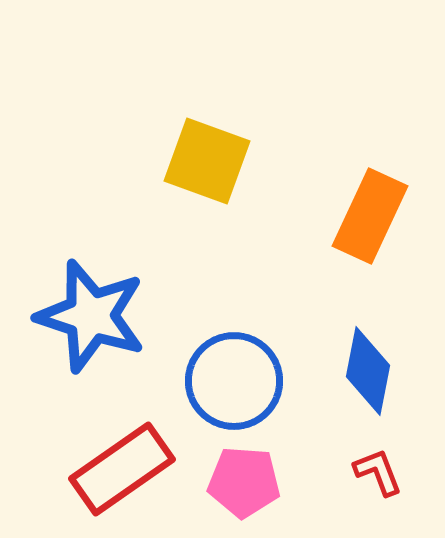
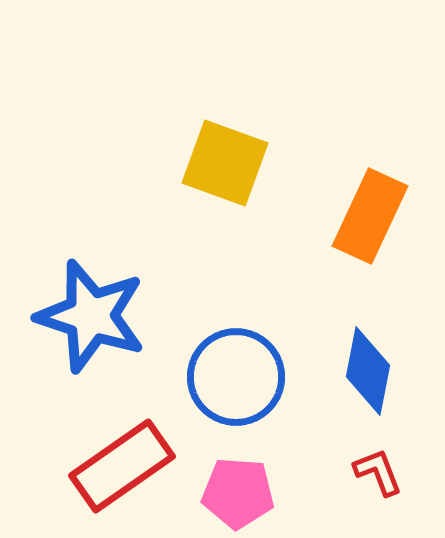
yellow square: moved 18 px right, 2 px down
blue circle: moved 2 px right, 4 px up
red rectangle: moved 3 px up
pink pentagon: moved 6 px left, 11 px down
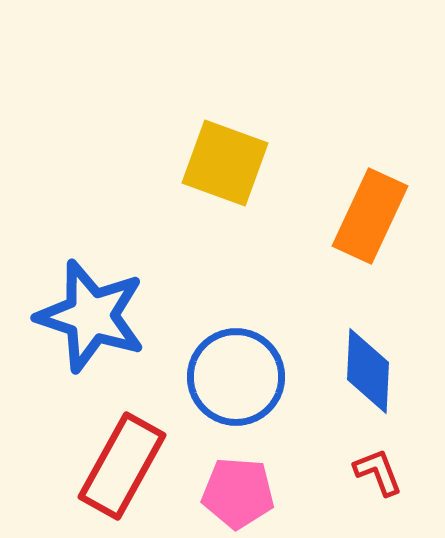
blue diamond: rotated 8 degrees counterclockwise
red rectangle: rotated 26 degrees counterclockwise
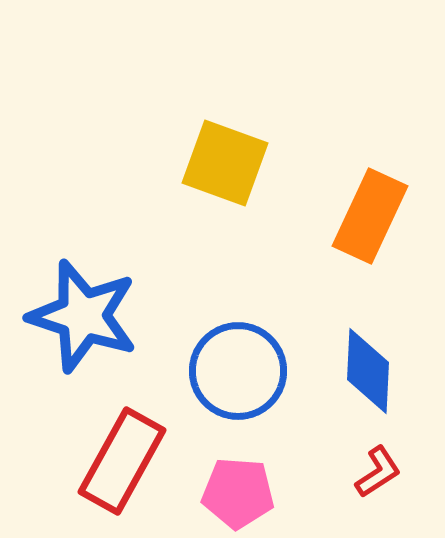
blue star: moved 8 px left
blue circle: moved 2 px right, 6 px up
red rectangle: moved 5 px up
red L-shape: rotated 78 degrees clockwise
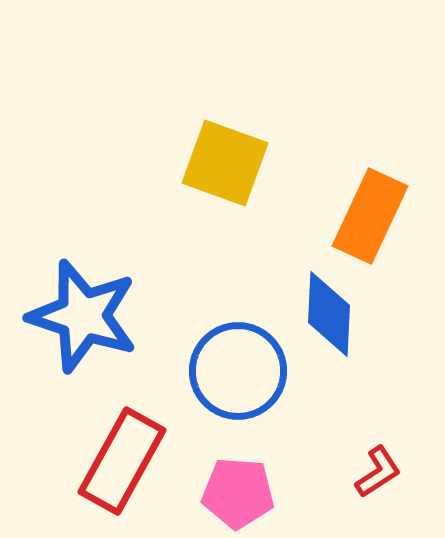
blue diamond: moved 39 px left, 57 px up
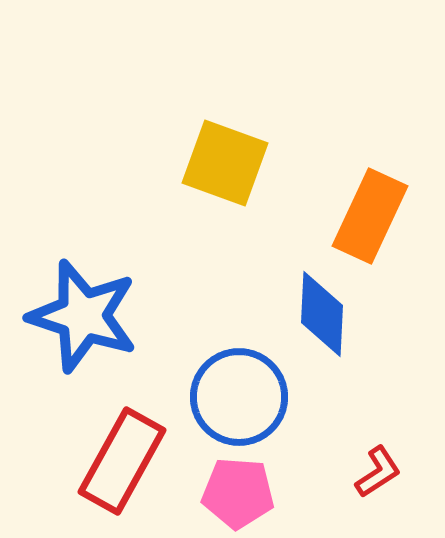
blue diamond: moved 7 px left
blue circle: moved 1 px right, 26 px down
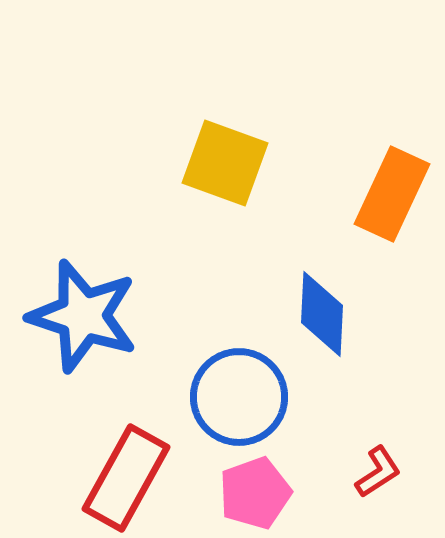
orange rectangle: moved 22 px right, 22 px up
red rectangle: moved 4 px right, 17 px down
pink pentagon: moved 17 px right; rotated 24 degrees counterclockwise
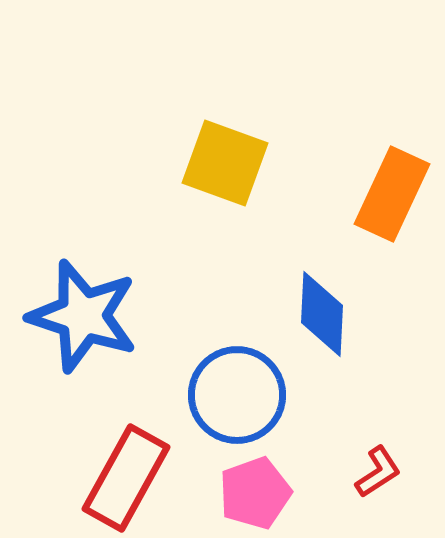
blue circle: moved 2 px left, 2 px up
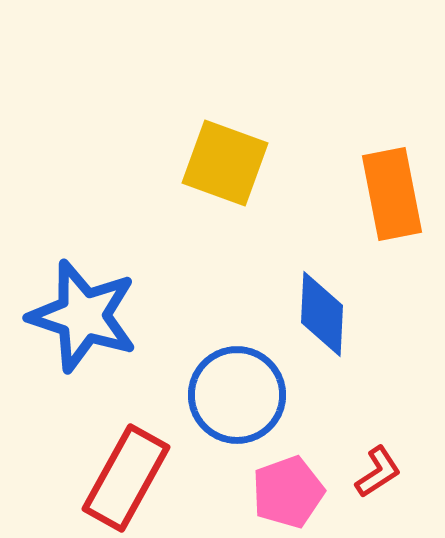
orange rectangle: rotated 36 degrees counterclockwise
pink pentagon: moved 33 px right, 1 px up
